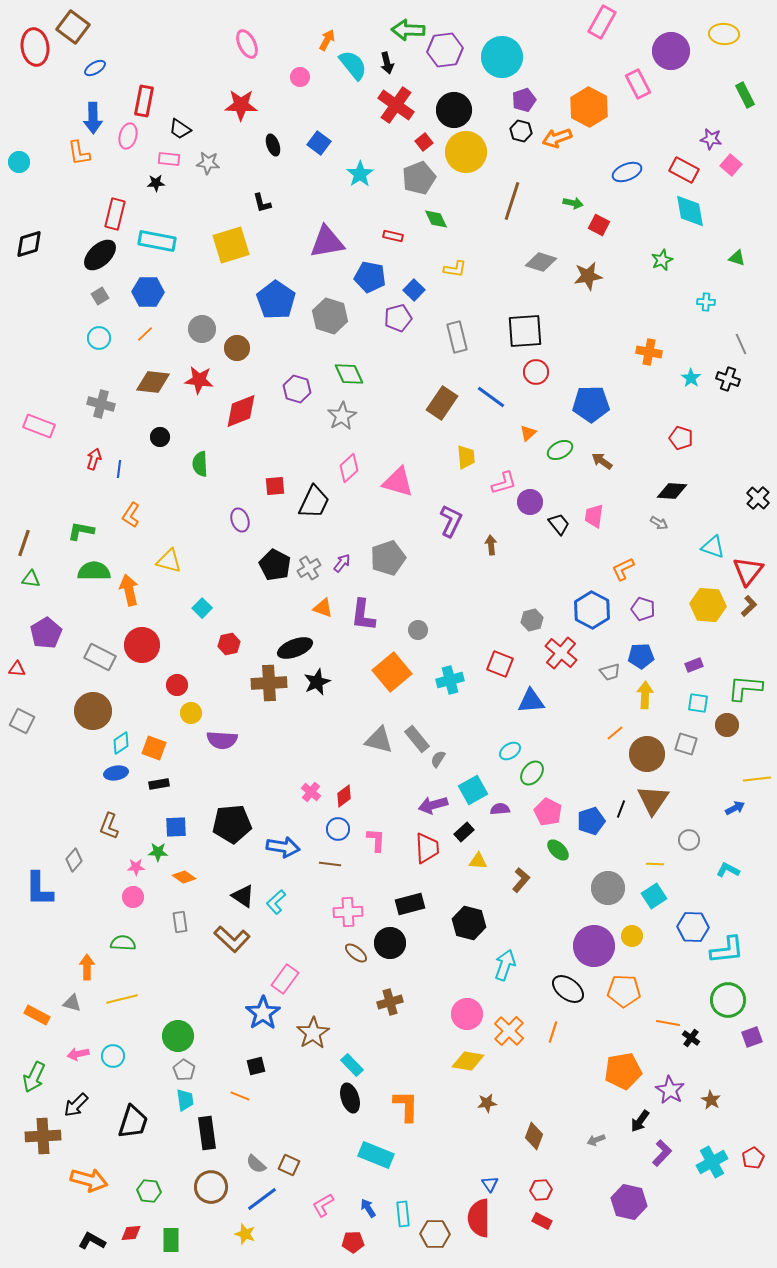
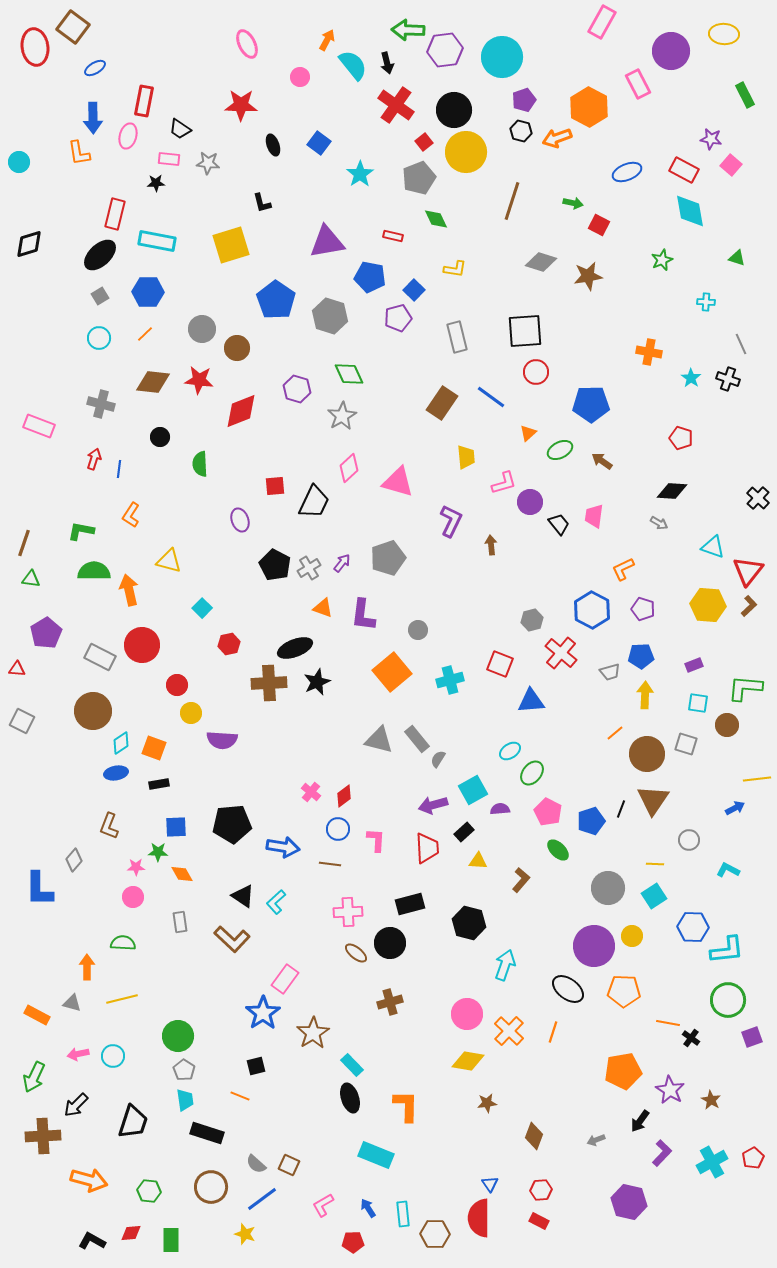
orange diamond at (184, 877): moved 2 px left, 3 px up; rotated 25 degrees clockwise
black rectangle at (207, 1133): rotated 64 degrees counterclockwise
red rectangle at (542, 1221): moved 3 px left
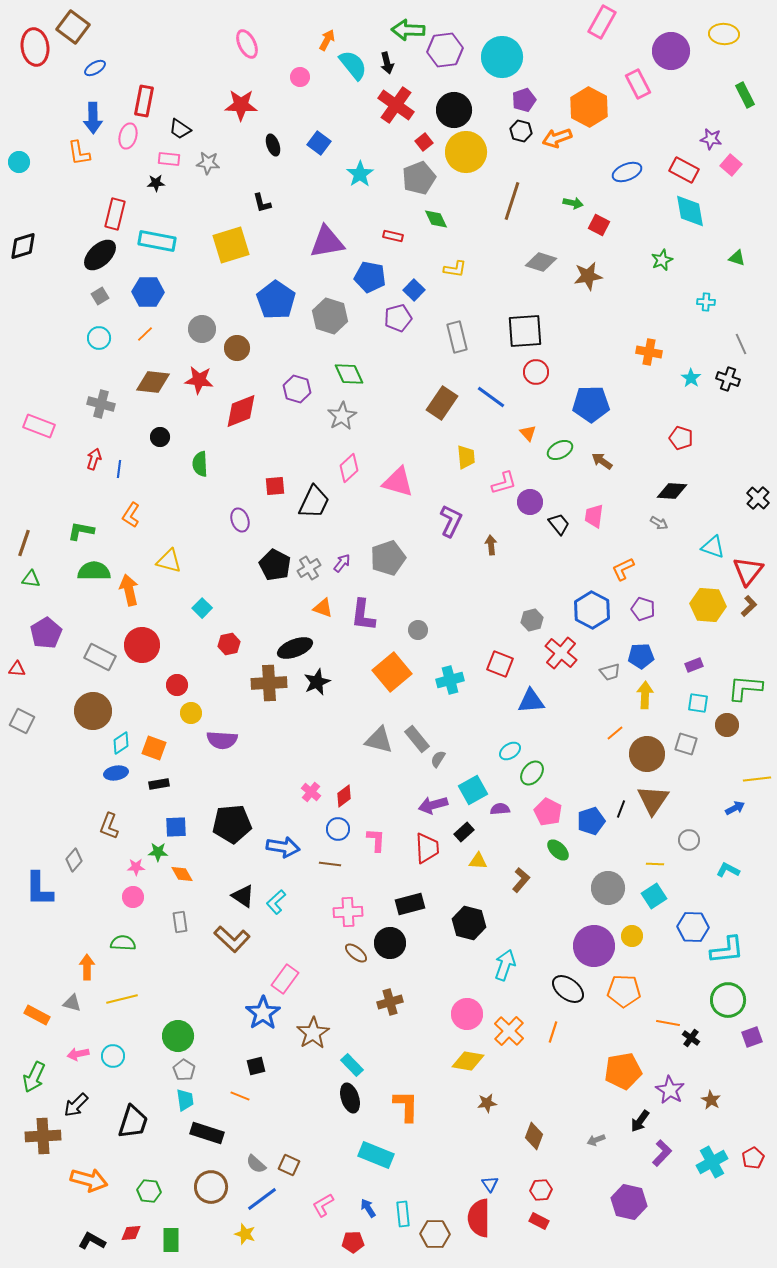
black diamond at (29, 244): moved 6 px left, 2 px down
orange triangle at (528, 433): rotated 30 degrees counterclockwise
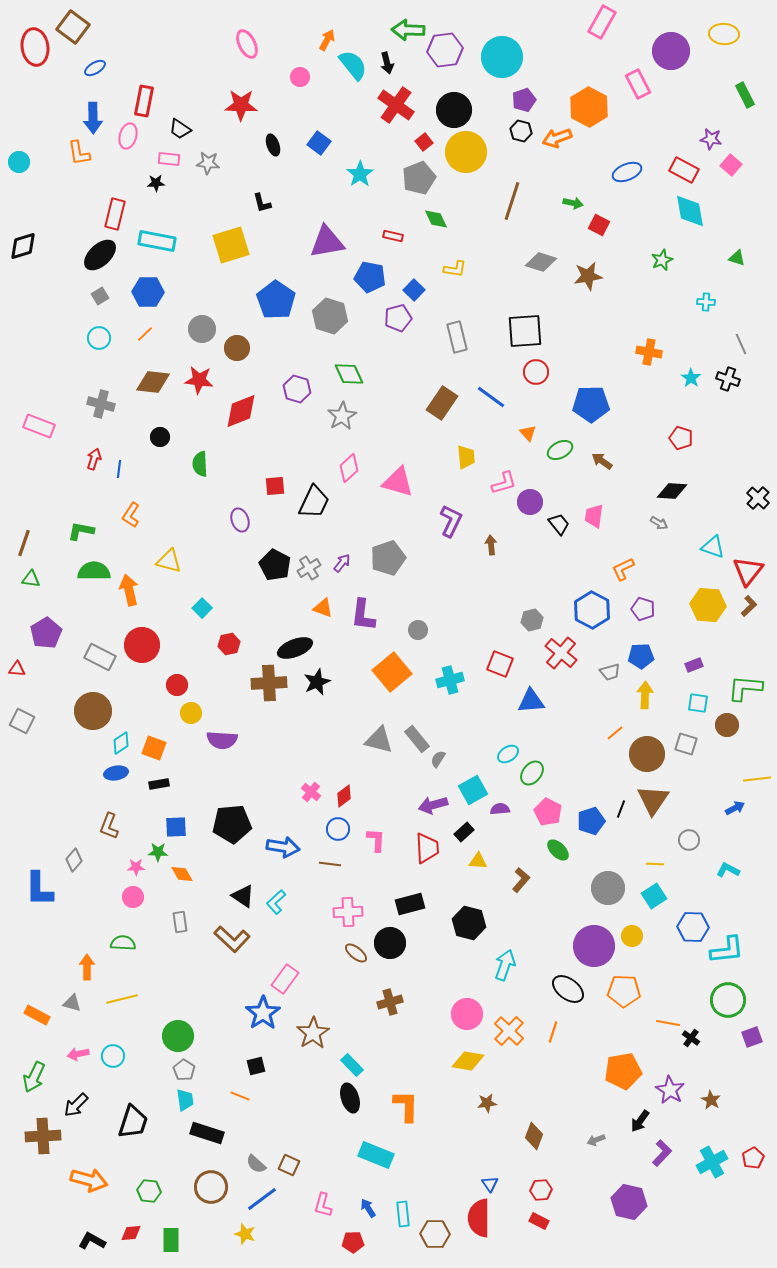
cyan ellipse at (510, 751): moved 2 px left, 3 px down
pink L-shape at (323, 1205): rotated 45 degrees counterclockwise
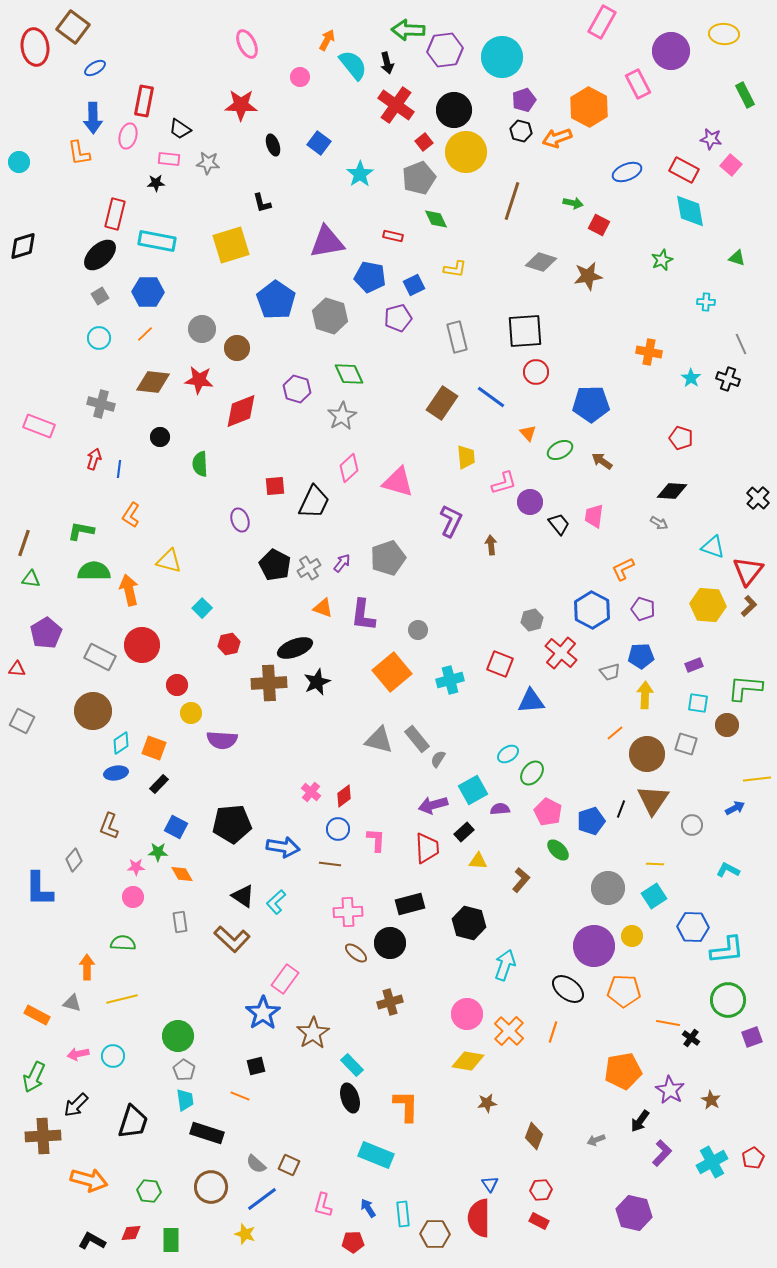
blue square at (414, 290): moved 5 px up; rotated 20 degrees clockwise
black rectangle at (159, 784): rotated 36 degrees counterclockwise
blue square at (176, 827): rotated 30 degrees clockwise
gray circle at (689, 840): moved 3 px right, 15 px up
purple hexagon at (629, 1202): moved 5 px right, 11 px down
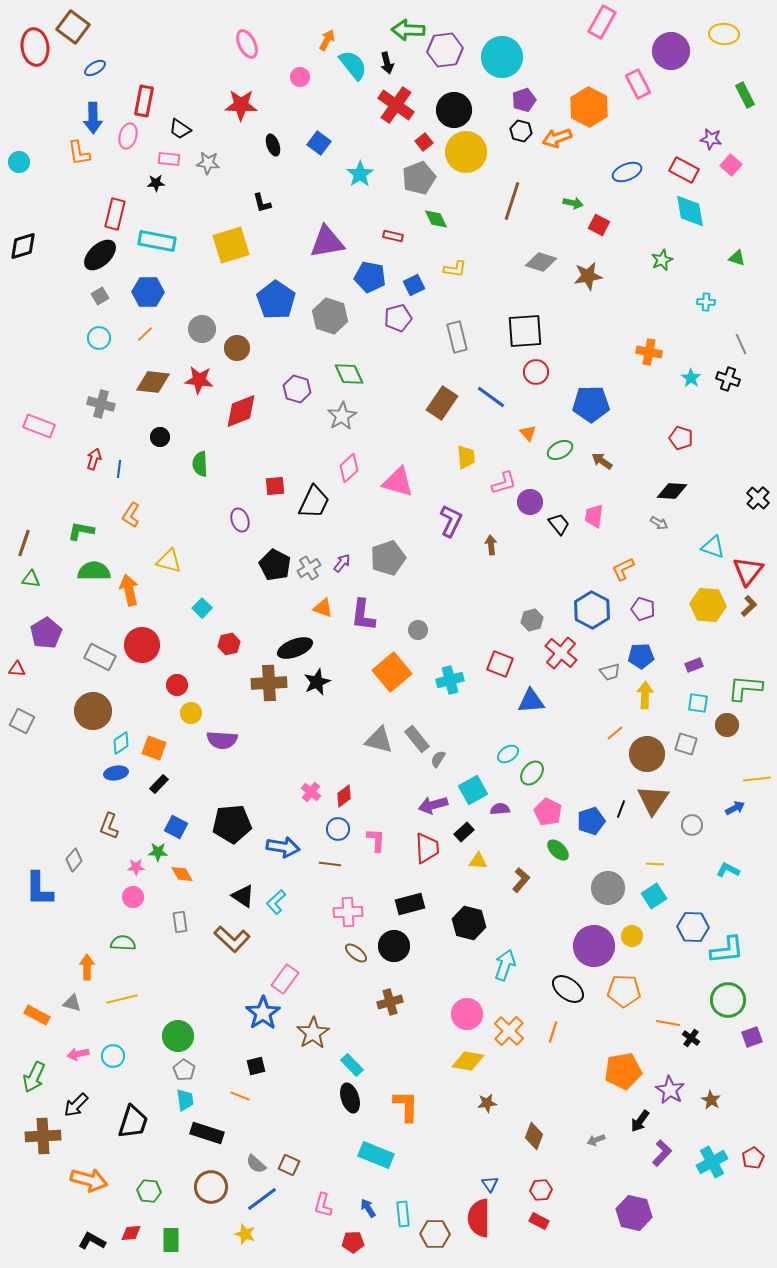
black circle at (390, 943): moved 4 px right, 3 px down
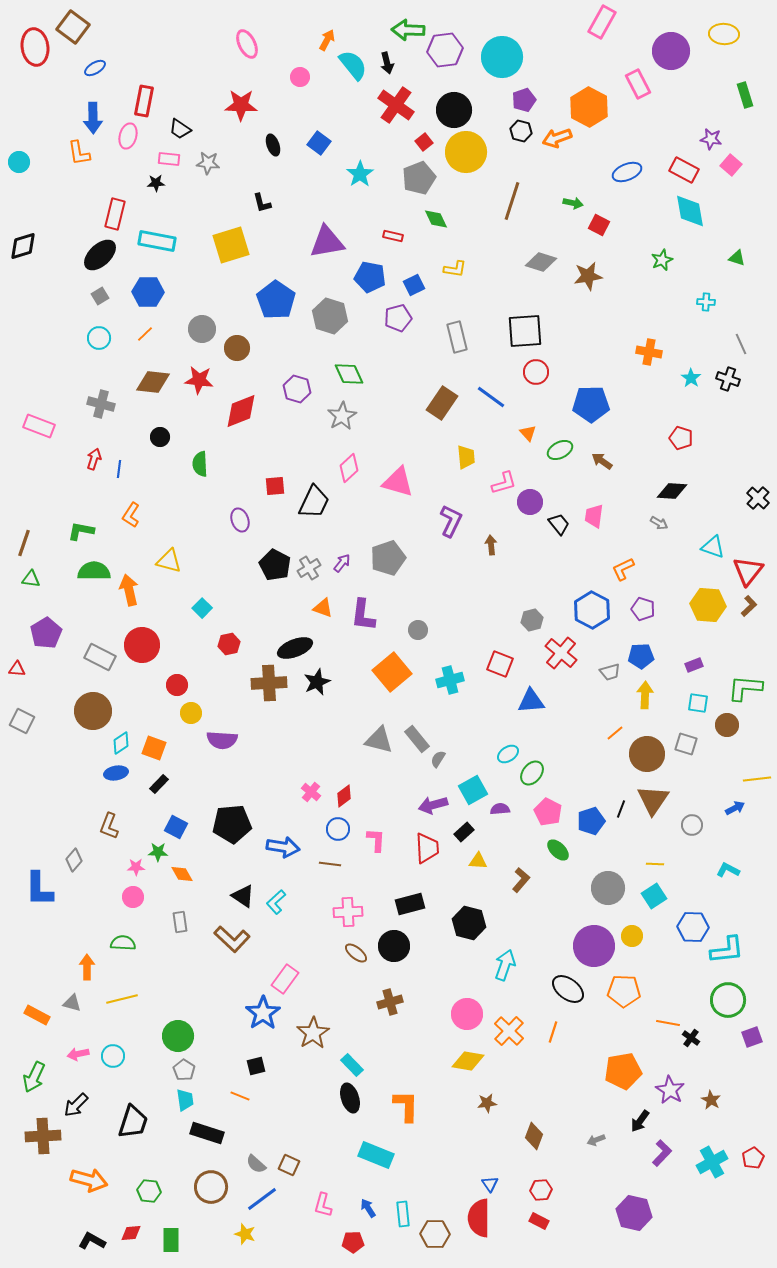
green rectangle at (745, 95): rotated 10 degrees clockwise
